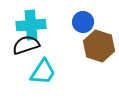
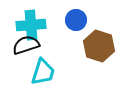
blue circle: moved 7 px left, 2 px up
cyan trapezoid: rotated 16 degrees counterclockwise
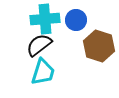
cyan cross: moved 14 px right, 6 px up
black semicircle: moved 13 px right; rotated 20 degrees counterclockwise
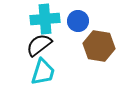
blue circle: moved 2 px right, 1 px down
brown hexagon: rotated 8 degrees counterclockwise
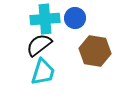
blue circle: moved 3 px left, 3 px up
brown hexagon: moved 4 px left, 5 px down
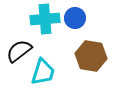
black semicircle: moved 20 px left, 6 px down
brown hexagon: moved 4 px left, 5 px down
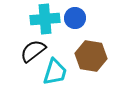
black semicircle: moved 14 px right
cyan trapezoid: moved 12 px right
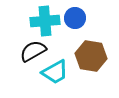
cyan cross: moved 2 px down
black semicircle: rotated 8 degrees clockwise
cyan trapezoid: rotated 44 degrees clockwise
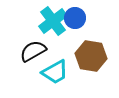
cyan cross: moved 8 px right; rotated 32 degrees counterclockwise
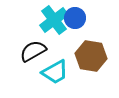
cyan cross: moved 1 px right, 1 px up
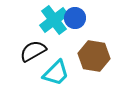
brown hexagon: moved 3 px right
cyan trapezoid: moved 1 px right, 1 px down; rotated 16 degrees counterclockwise
